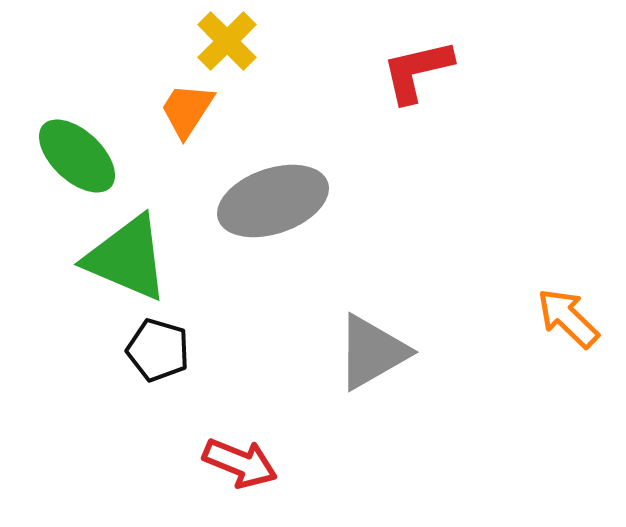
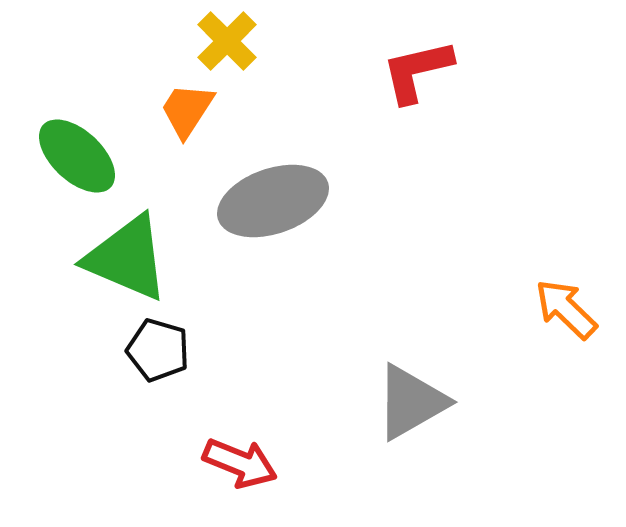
orange arrow: moved 2 px left, 9 px up
gray triangle: moved 39 px right, 50 px down
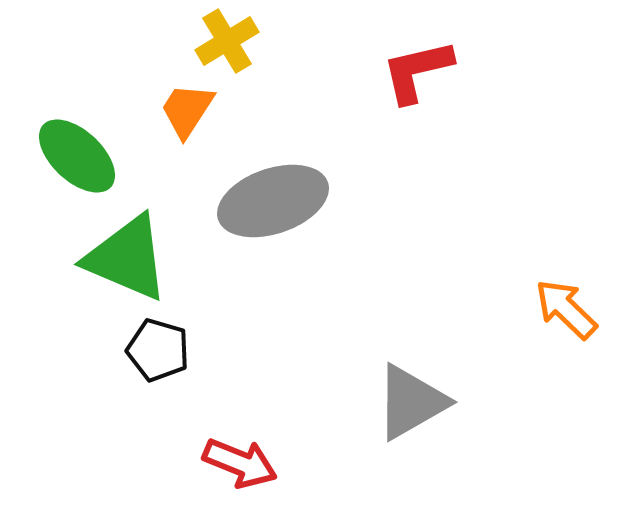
yellow cross: rotated 14 degrees clockwise
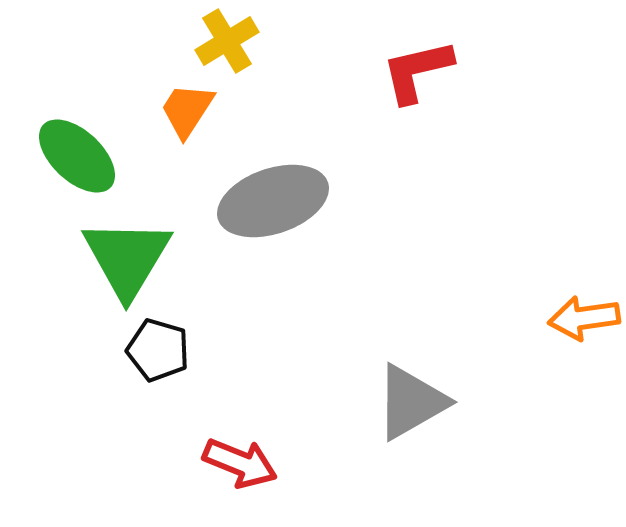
green triangle: rotated 38 degrees clockwise
orange arrow: moved 18 px right, 9 px down; rotated 52 degrees counterclockwise
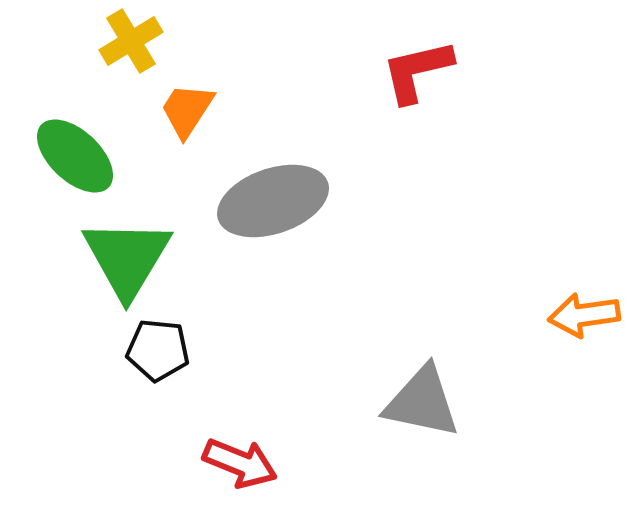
yellow cross: moved 96 px left
green ellipse: moved 2 px left
orange arrow: moved 3 px up
black pentagon: rotated 10 degrees counterclockwise
gray triangle: moved 11 px right; rotated 42 degrees clockwise
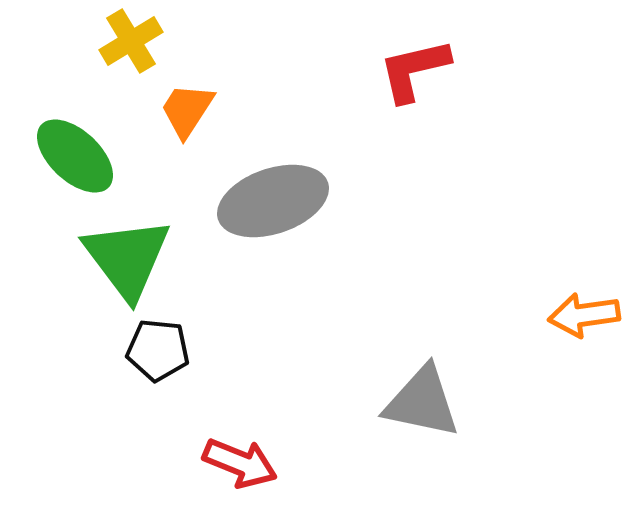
red L-shape: moved 3 px left, 1 px up
green triangle: rotated 8 degrees counterclockwise
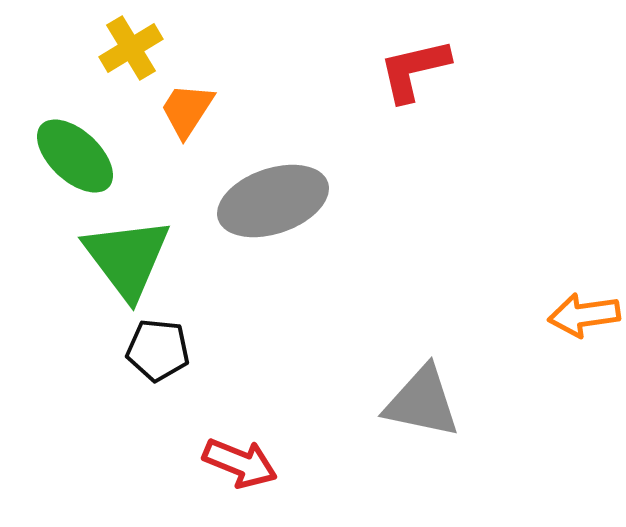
yellow cross: moved 7 px down
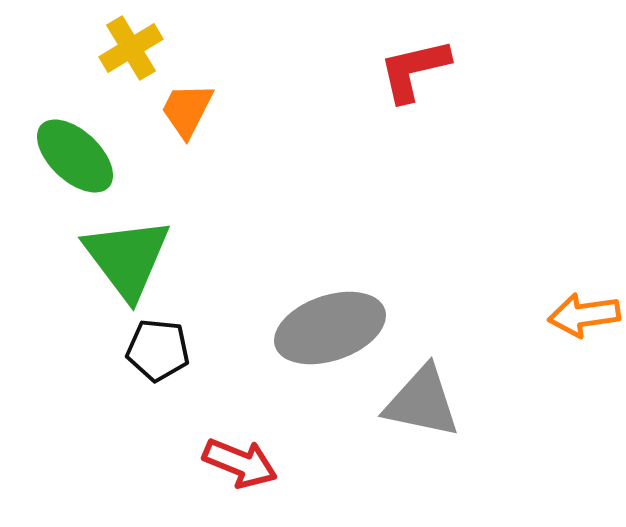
orange trapezoid: rotated 6 degrees counterclockwise
gray ellipse: moved 57 px right, 127 px down
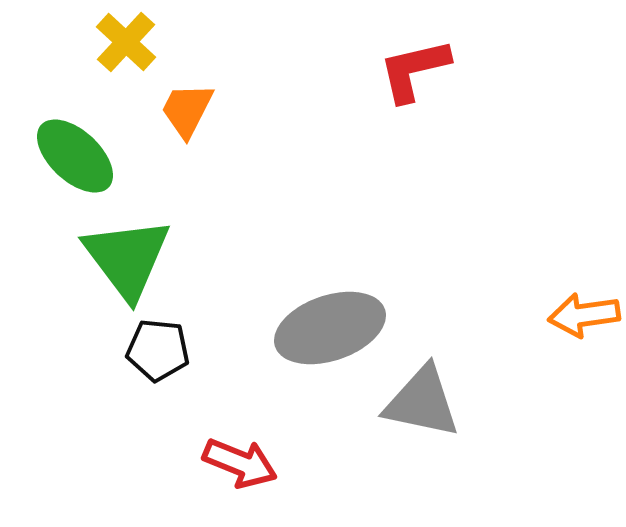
yellow cross: moved 5 px left, 6 px up; rotated 16 degrees counterclockwise
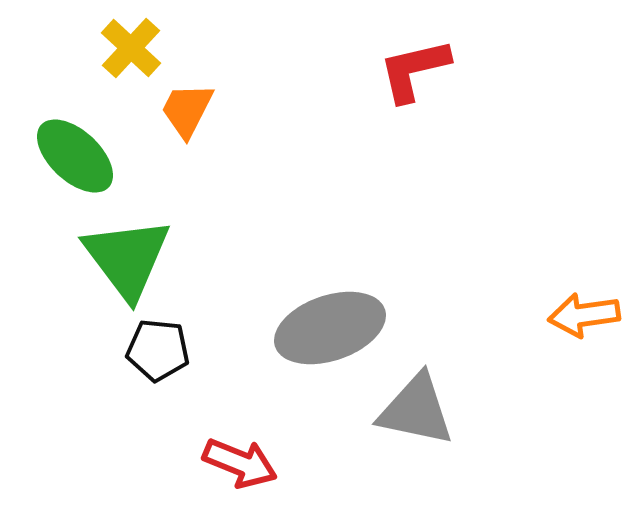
yellow cross: moved 5 px right, 6 px down
gray triangle: moved 6 px left, 8 px down
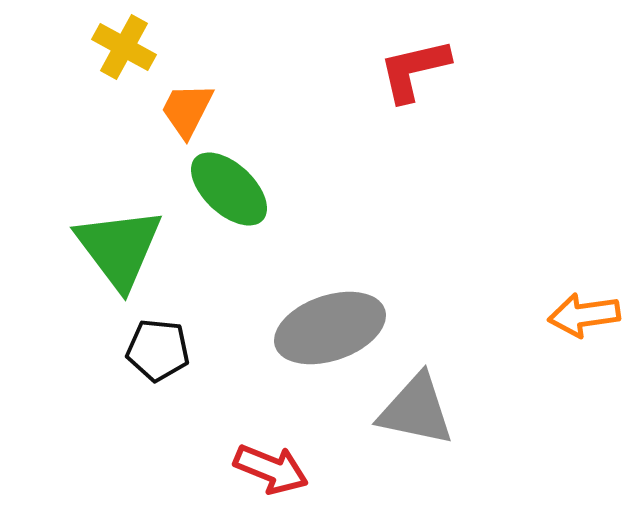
yellow cross: moved 7 px left, 1 px up; rotated 14 degrees counterclockwise
green ellipse: moved 154 px right, 33 px down
green triangle: moved 8 px left, 10 px up
red arrow: moved 31 px right, 6 px down
